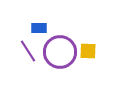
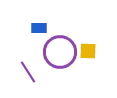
purple line: moved 21 px down
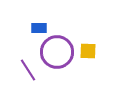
purple circle: moved 3 px left
purple line: moved 2 px up
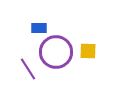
purple circle: moved 1 px left
purple line: moved 1 px up
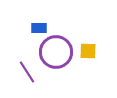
purple line: moved 1 px left, 3 px down
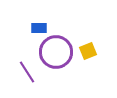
yellow square: rotated 24 degrees counterclockwise
